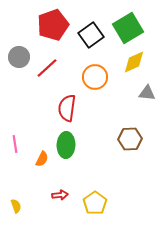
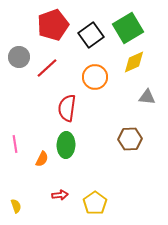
gray triangle: moved 4 px down
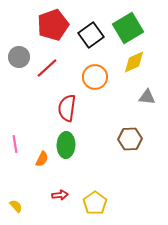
yellow semicircle: rotated 24 degrees counterclockwise
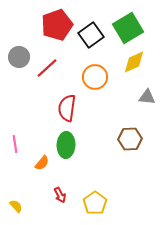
red pentagon: moved 4 px right
orange semicircle: moved 4 px down; rotated 14 degrees clockwise
red arrow: rotated 70 degrees clockwise
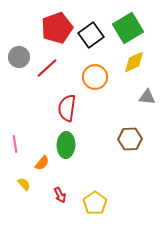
red pentagon: moved 3 px down
yellow semicircle: moved 8 px right, 22 px up
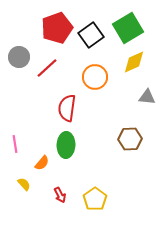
yellow pentagon: moved 4 px up
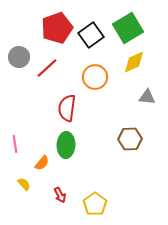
yellow pentagon: moved 5 px down
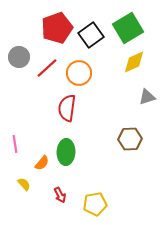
orange circle: moved 16 px left, 4 px up
gray triangle: rotated 24 degrees counterclockwise
green ellipse: moved 7 px down
yellow pentagon: rotated 25 degrees clockwise
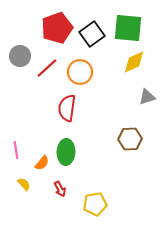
green square: rotated 36 degrees clockwise
black square: moved 1 px right, 1 px up
gray circle: moved 1 px right, 1 px up
orange circle: moved 1 px right, 1 px up
pink line: moved 1 px right, 6 px down
red arrow: moved 6 px up
